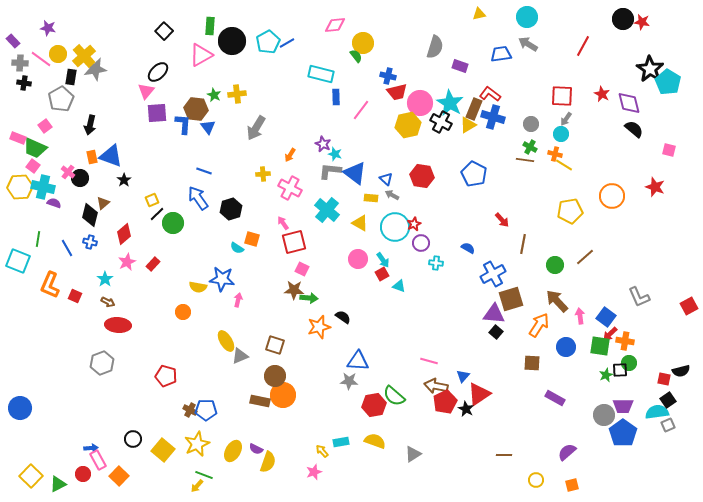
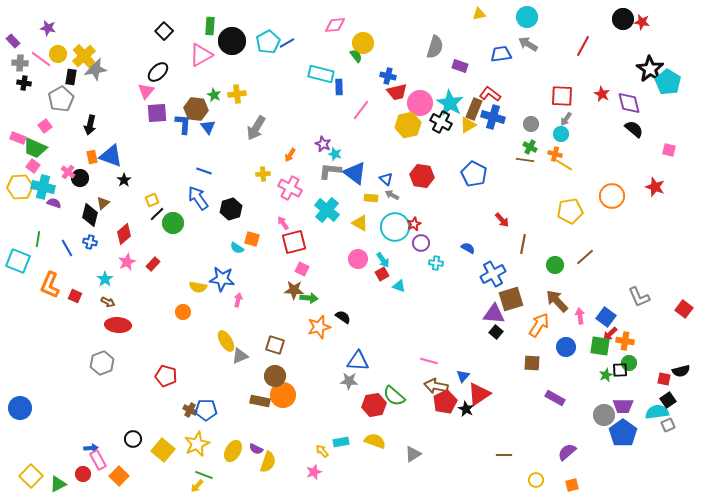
blue rectangle at (336, 97): moved 3 px right, 10 px up
red square at (689, 306): moved 5 px left, 3 px down; rotated 24 degrees counterclockwise
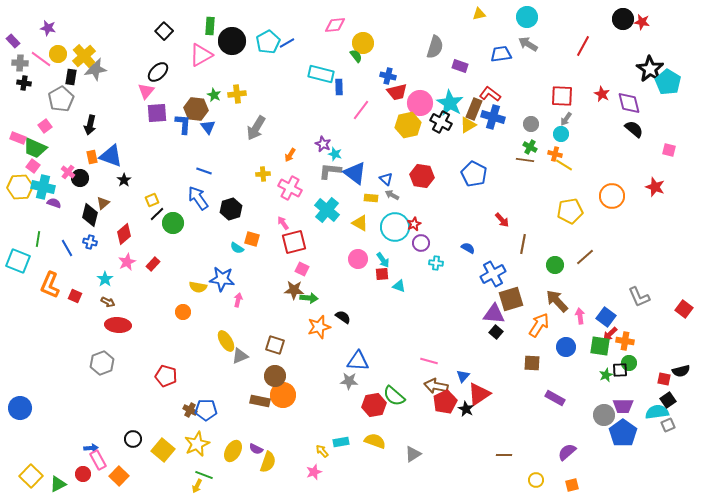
red square at (382, 274): rotated 24 degrees clockwise
yellow arrow at (197, 486): rotated 16 degrees counterclockwise
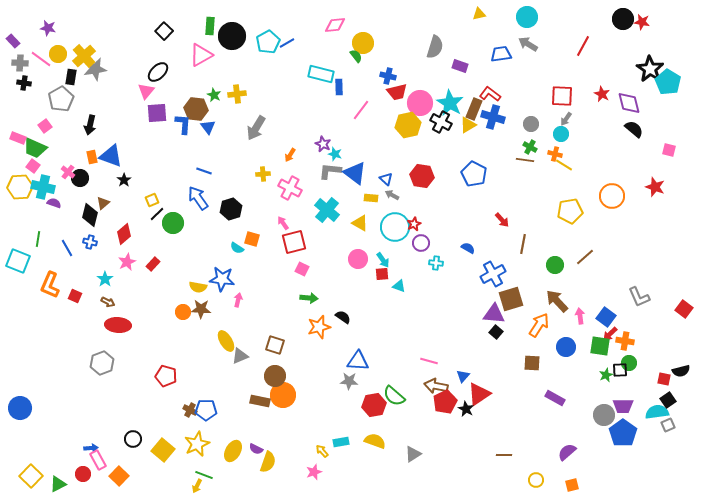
black circle at (232, 41): moved 5 px up
brown star at (294, 290): moved 93 px left, 19 px down
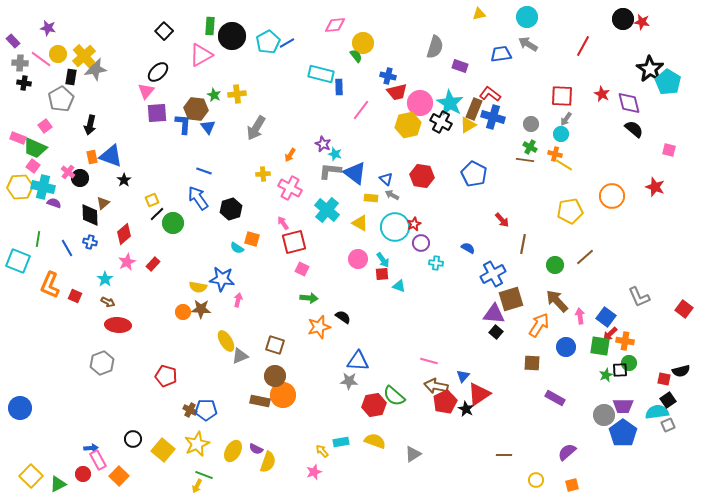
black diamond at (90, 215): rotated 15 degrees counterclockwise
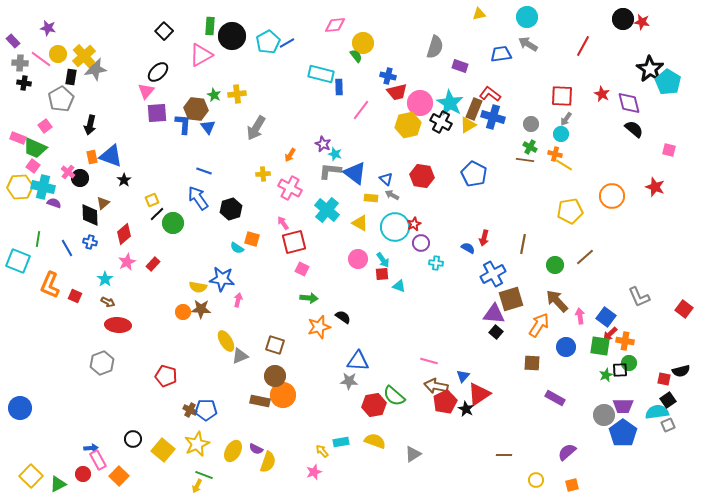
red arrow at (502, 220): moved 18 px left, 18 px down; rotated 56 degrees clockwise
